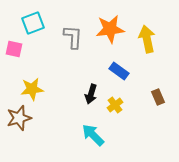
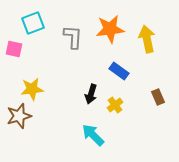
brown star: moved 2 px up
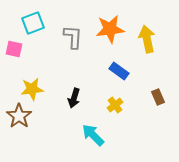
black arrow: moved 17 px left, 4 px down
brown star: rotated 20 degrees counterclockwise
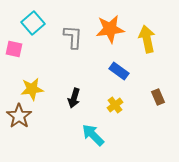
cyan square: rotated 20 degrees counterclockwise
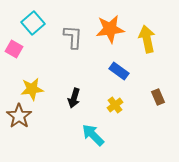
pink square: rotated 18 degrees clockwise
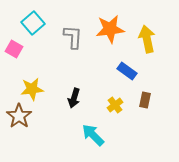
blue rectangle: moved 8 px right
brown rectangle: moved 13 px left, 3 px down; rotated 35 degrees clockwise
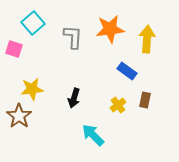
yellow arrow: rotated 16 degrees clockwise
pink square: rotated 12 degrees counterclockwise
yellow cross: moved 3 px right
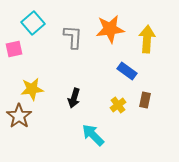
pink square: rotated 30 degrees counterclockwise
